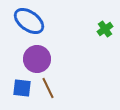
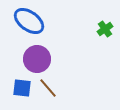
brown line: rotated 15 degrees counterclockwise
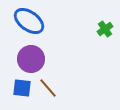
purple circle: moved 6 px left
